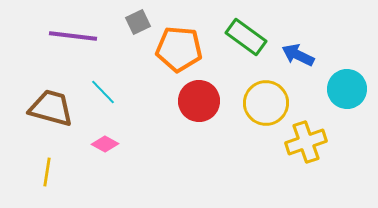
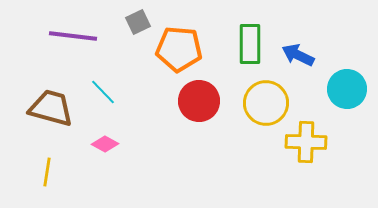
green rectangle: moved 4 px right, 7 px down; rotated 54 degrees clockwise
yellow cross: rotated 21 degrees clockwise
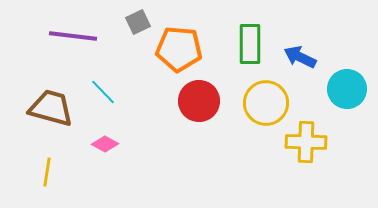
blue arrow: moved 2 px right, 2 px down
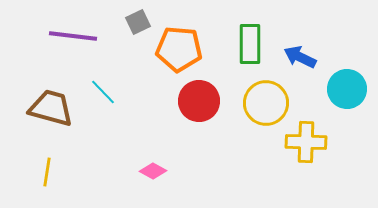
pink diamond: moved 48 px right, 27 px down
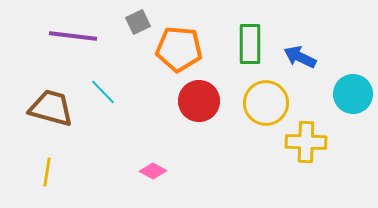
cyan circle: moved 6 px right, 5 px down
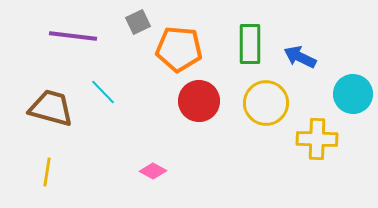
yellow cross: moved 11 px right, 3 px up
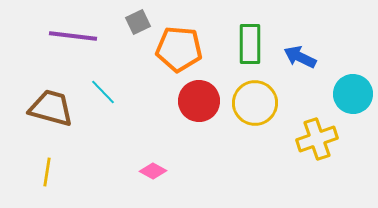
yellow circle: moved 11 px left
yellow cross: rotated 21 degrees counterclockwise
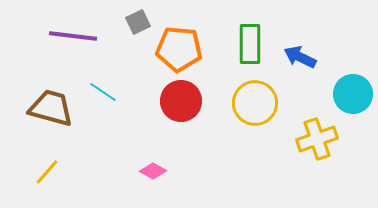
cyan line: rotated 12 degrees counterclockwise
red circle: moved 18 px left
yellow line: rotated 32 degrees clockwise
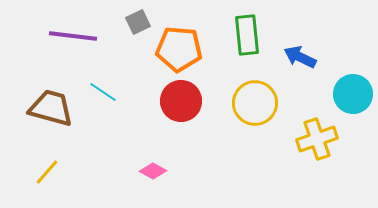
green rectangle: moved 3 px left, 9 px up; rotated 6 degrees counterclockwise
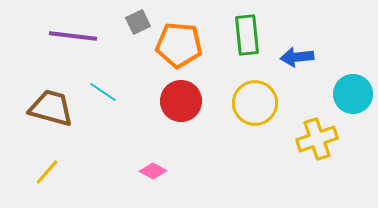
orange pentagon: moved 4 px up
blue arrow: moved 3 px left; rotated 32 degrees counterclockwise
